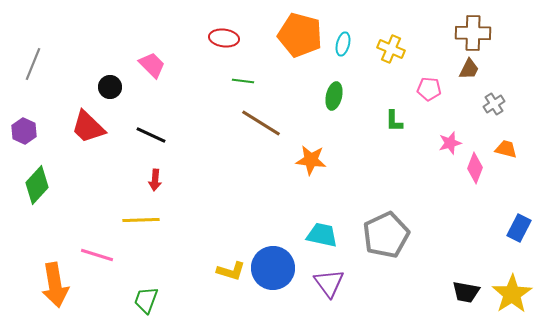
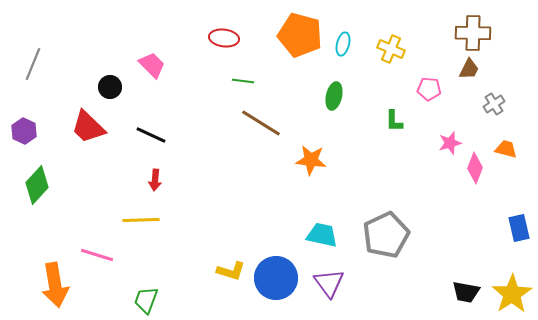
blue rectangle: rotated 40 degrees counterclockwise
blue circle: moved 3 px right, 10 px down
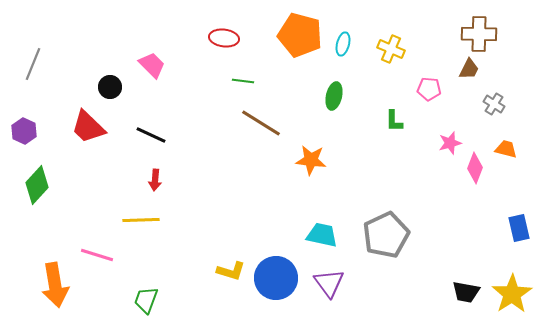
brown cross: moved 6 px right, 1 px down
gray cross: rotated 25 degrees counterclockwise
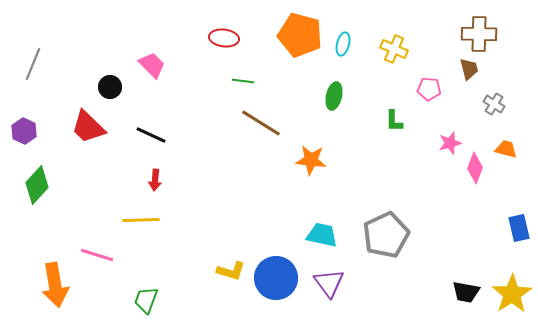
yellow cross: moved 3 px right
brown trapezoid: rotated 40 degrees counterclockwise
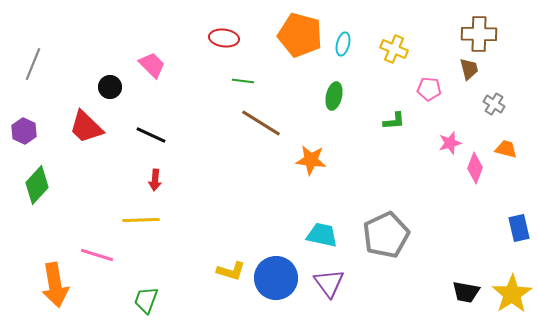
green L-shape: rotated 95 degrees counterclockwise
red trapezoid: moved 2 px left
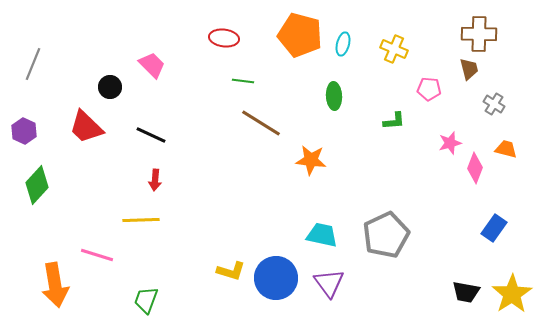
green ellipse: rotated 16 degrees counterclockwise
blue rectangle: moved 25 px left; rotated 48 degrees clockwise
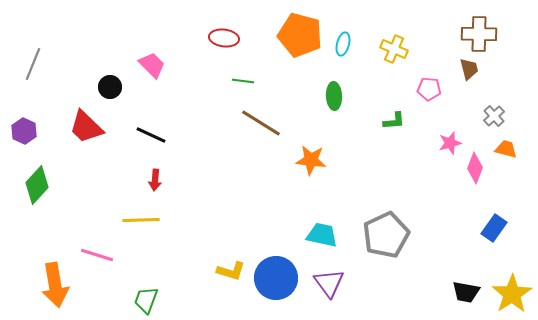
gray cross: moved 12 px down; rotated 15 degrees clockwise
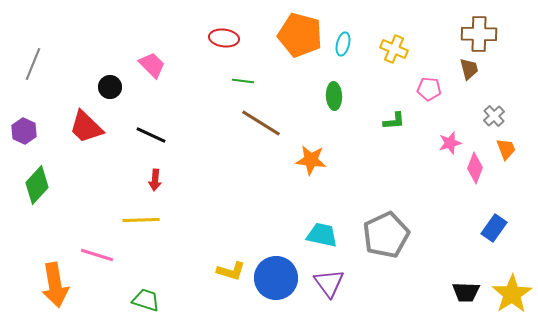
orange trapezoid: rotated 55 degrees clockwise
black trapezoid: rotated 8 degrees counterclockwise
green trapezoid: rotated 88 degrees clockwise
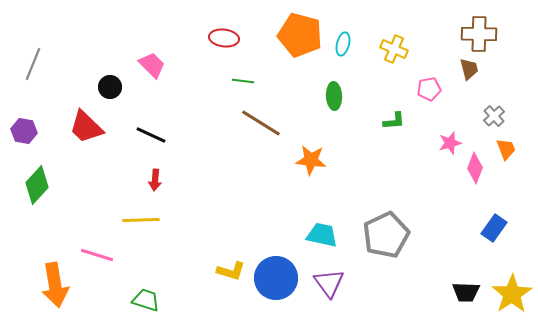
pink pentagon: rotated 15 degrees counterclockwise
purple hexagon: rotated 15 degrees counterclockwise
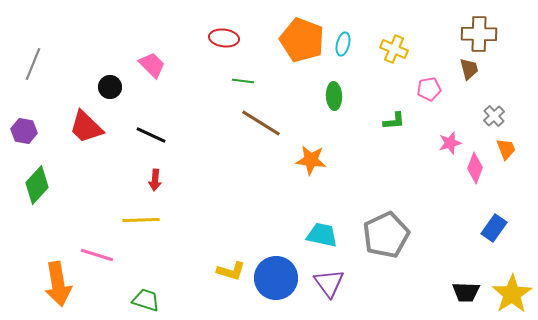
orange pentagon: moved 2 px right, 5 px down; rotated 6 degrees clockwise
orange arrow: moved 3 px right, 1 px up
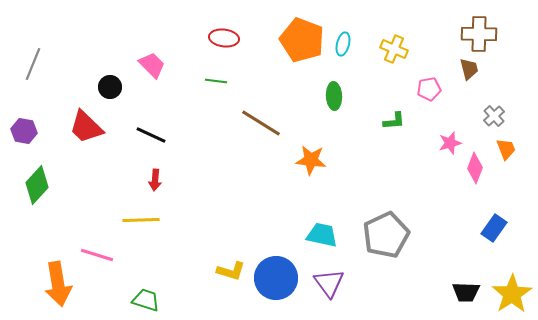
green line: moved 27 px left
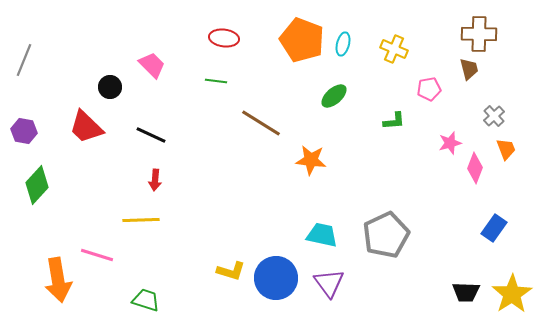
gray line: moved 9 px left, 4 px up
green ellipse: rotated 52 degrees clockwise
orange arrow: moved 4 px up
